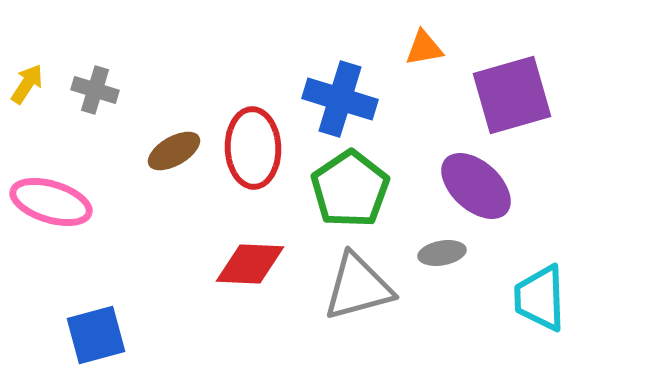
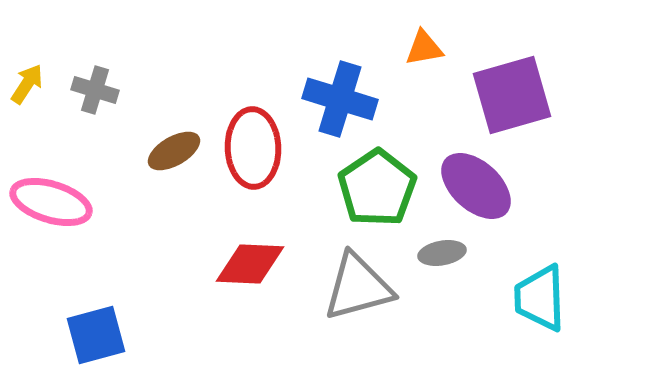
green pentagon: moved 27 px right, 1 px up
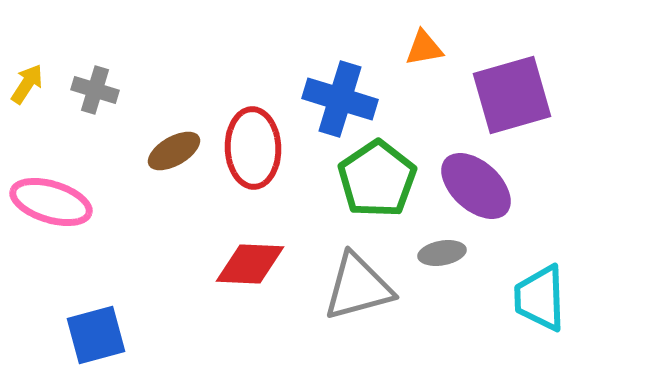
green pentagon: moved 9 px up
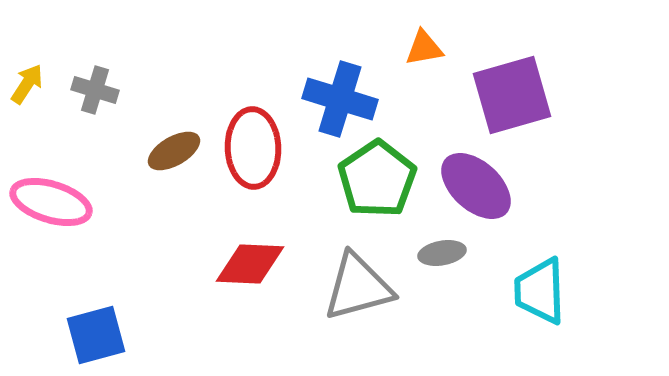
cyan trapezoid: moved 7 px up
